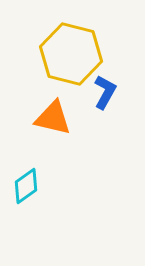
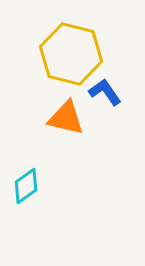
blue L-shape: rotated 64 degrees counterclockwise
orange triangle: moved 13 px right
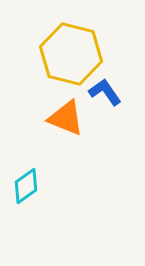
orange triangle: rotated 9 degrees clockwise
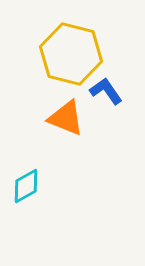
blue L-shape: moved 1 px right, 1 px up
cyan diamond: rotated 6 degrees clockwise
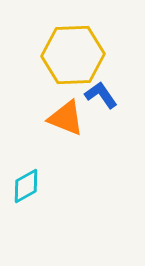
yellow hexagon: moved 2 px right, 1 px down; rotated 16 degrees counterclockwise
blue L-shape: moved 5 px left, 4 px down
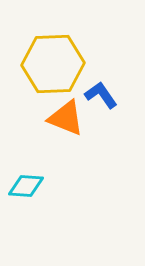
yellow hexagon: moved 20 px left, 9 px down
cyan diamond: rotated 33 degrees clockwise
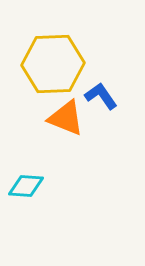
blue L-shape: moved 1 px down
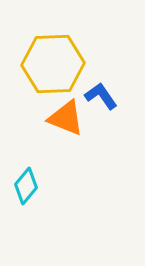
cyan diamond: rotated 54 degrees counterclockwise
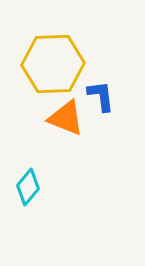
blue L-shape: rotated 28 degrees clockwise
cyan diamond: moved 2 px right, 1 px down
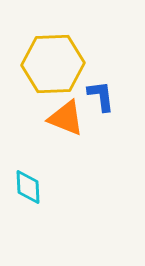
cyan diamond: rotated 42 degrees counterclockwise
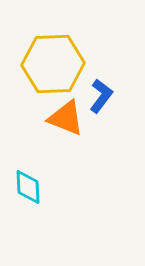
blue L-shape: rotated 44 degrees clockwise
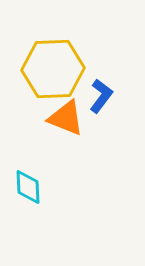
yellow hexagon: moved 5 px down
